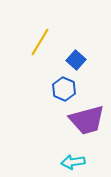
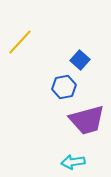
yellow line: moved 20 px left; rotated 12 degrees clockwise
blue square: moved 4 px right
blue hexagon: moved 2 px up; rotated 25 degrees clockwise
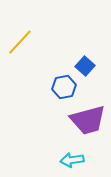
blue square: moved 5 px right, 6 px down
purple trapezoid: moved 1 px right
cyan arrow: moved 1 px left, 2 px up
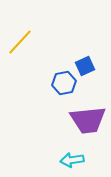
blue square: rotated 24 degrees clockwise
blue hexagon: moved 4 px up
purple trapezoid: rotated 9 degrees clockwise
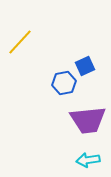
cyan arrow: moved 16 px right
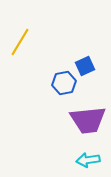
yellow line: rotated 12 degrees counterclockwise
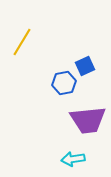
yellow line: moved 2 px right
cyan arrow: moved 15 px left, 1 px up
